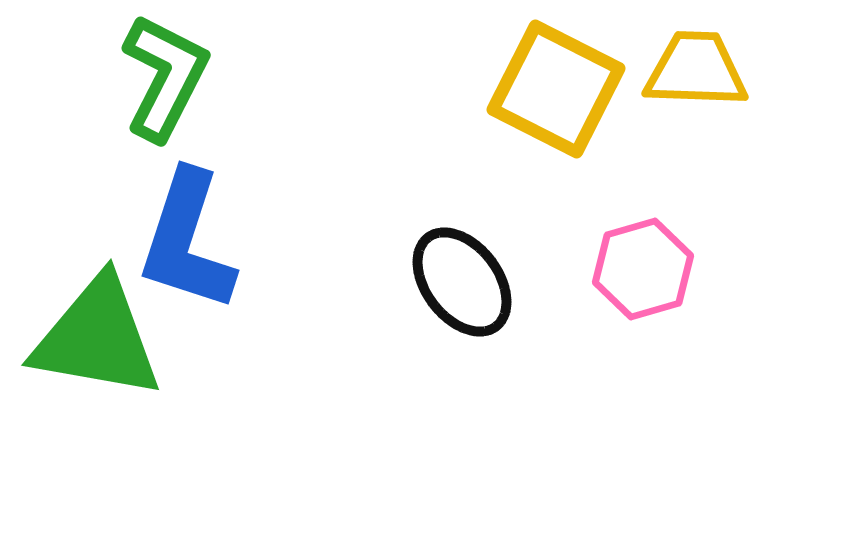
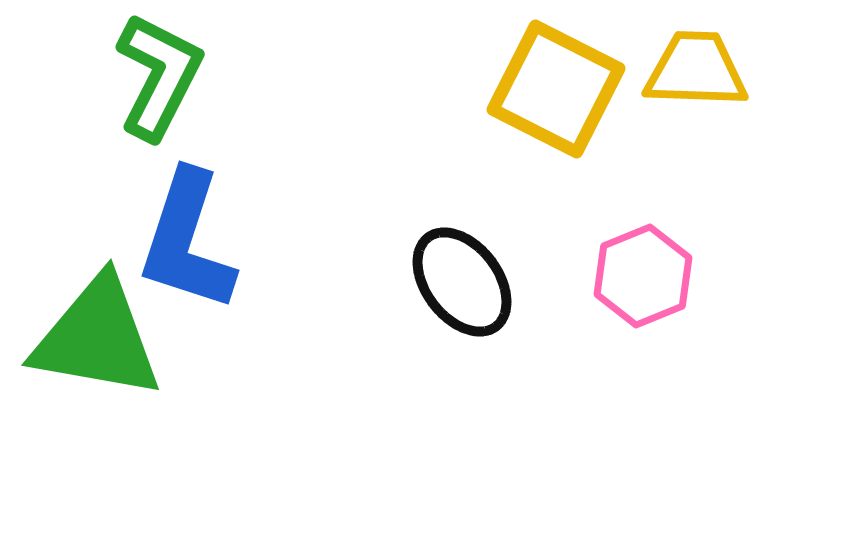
green L-shape: moved 6 px left, 1 px up
pink hexagon: moved 7 px down; rotated 6 degrees counterclockwise
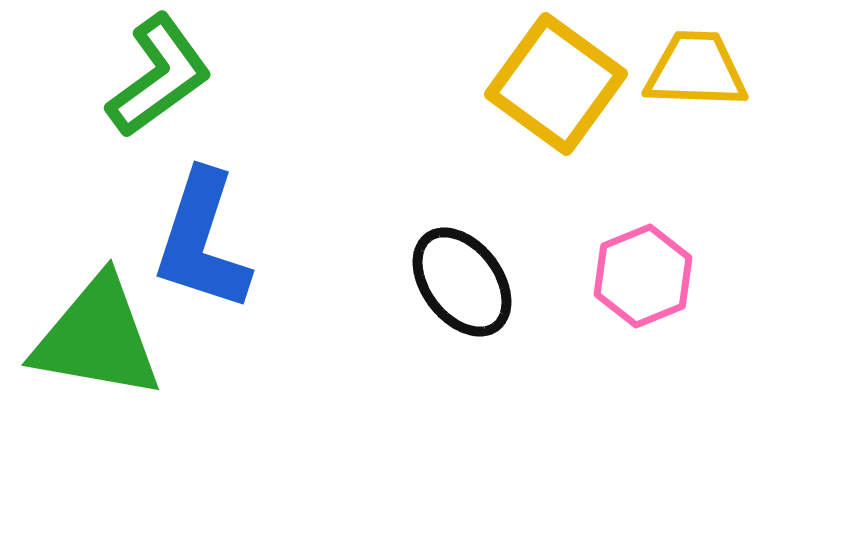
green L-shape: rotated 27 degrees clockwise
yellow square: moved 5 px up; rotated 9 degrees clockwise
blue L-shape: moved 15 px right
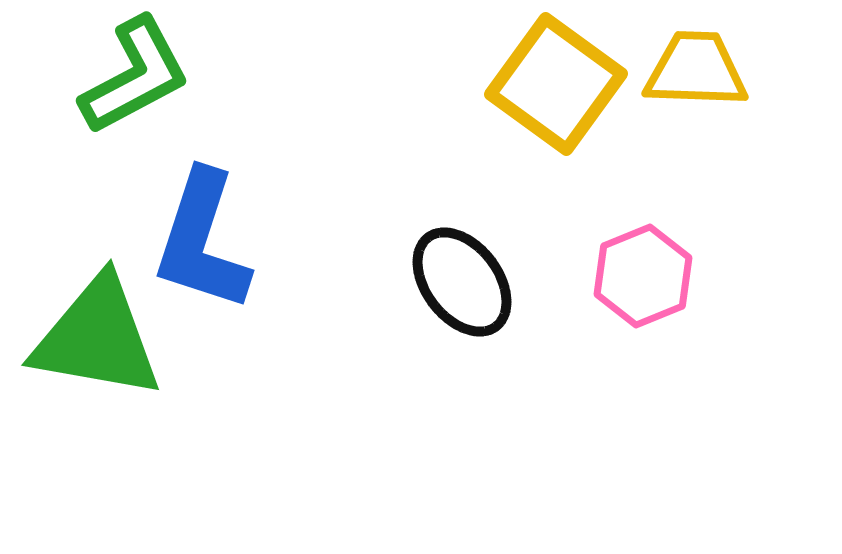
green L-shape: moved 24 px left; rotated 8 degrees clockwise
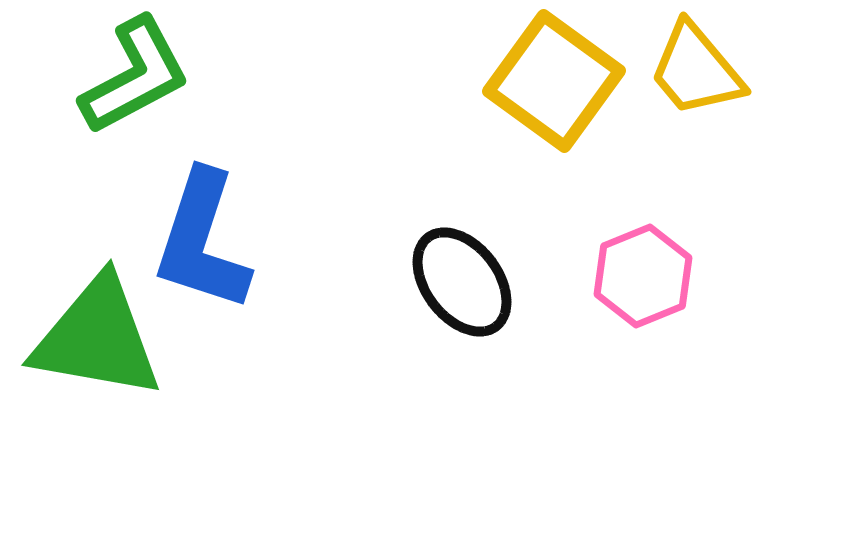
yellow trapezoid: rotated 132 degrees counterclockwise
yellow square: moved 2 px left, 3 px up
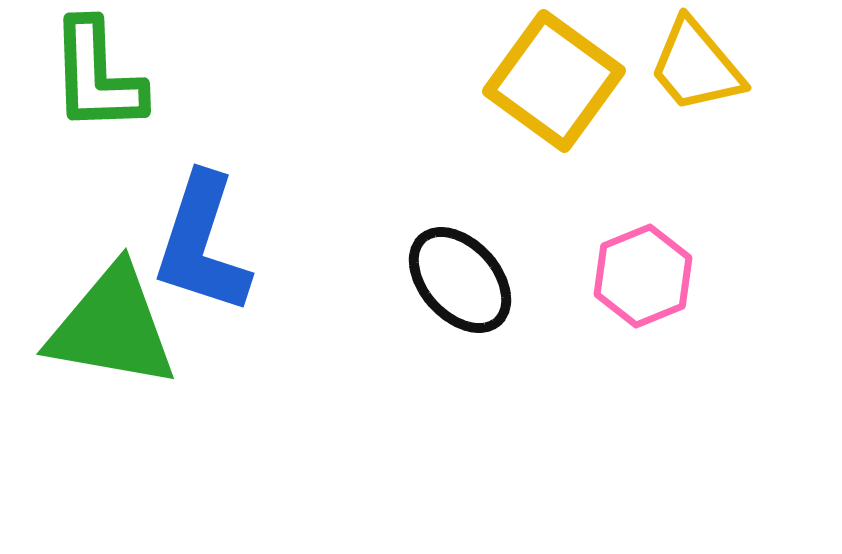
yellow trapezoid: moved 4 px up
green L-shape: moved 38 px left; rotated 116 degrees clockwise
blue L-shape: moved 3 px down
black ellipse: moved 2 px left, 2 px up; rotated 5 degrees counterclockwise
green triangle: moved 15 px right, 11 px up
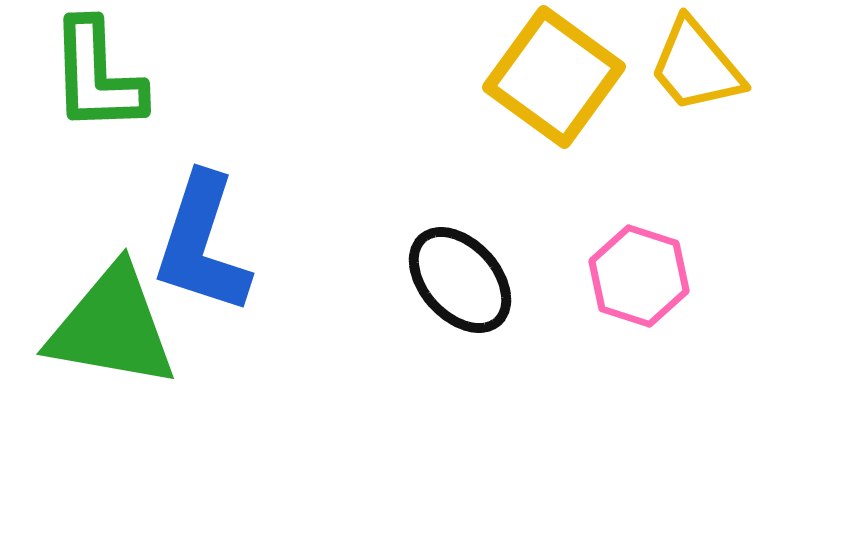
yellow square: moved 4 px up
pink hexagon: moved 4 px left; rotated 20 degrees counterclockwise
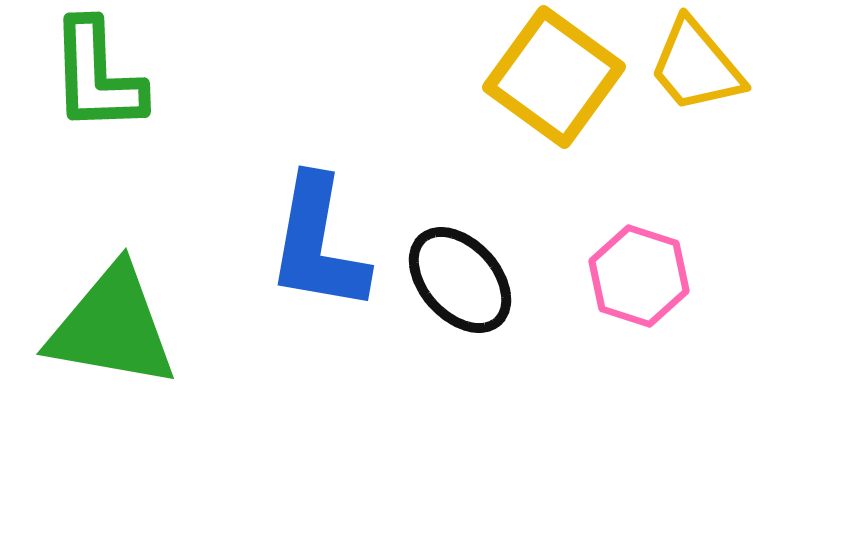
blue L-shape: moved 116 px right; rotated 8 degrees counterclockwise
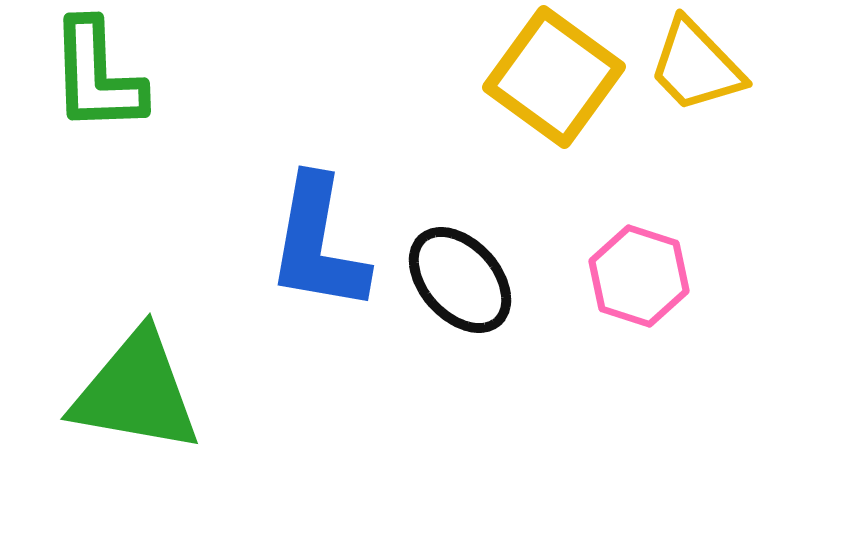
yellow trapezoid: rotated 4 degrees counterclockwise
green triangle: moved 24 px right, 65 px down
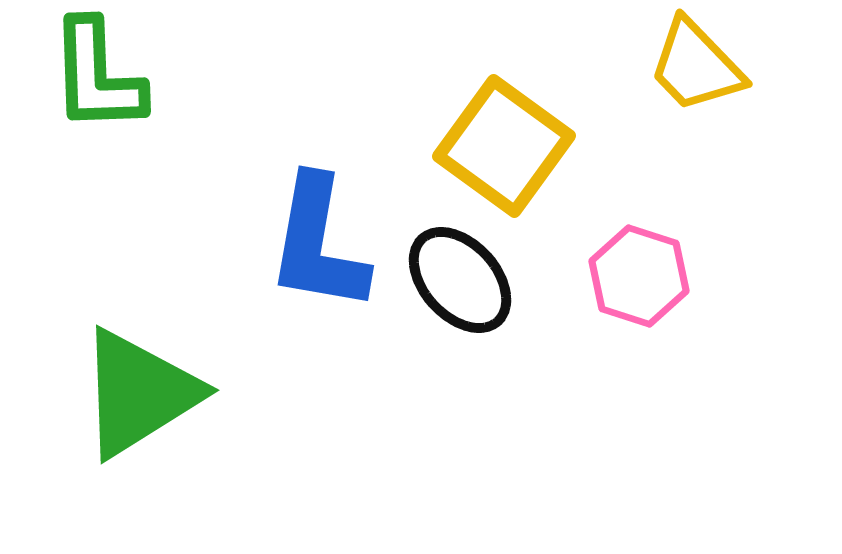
yellow square: moved 50 px left, 69 px down
green triangle: moved 3 px right, 1 px down; rotated 42 degrees counterclockwise
